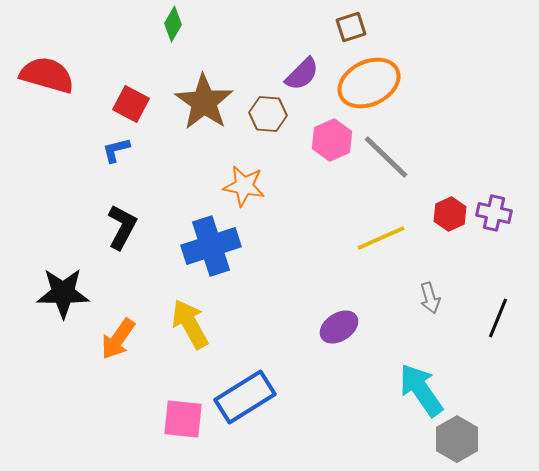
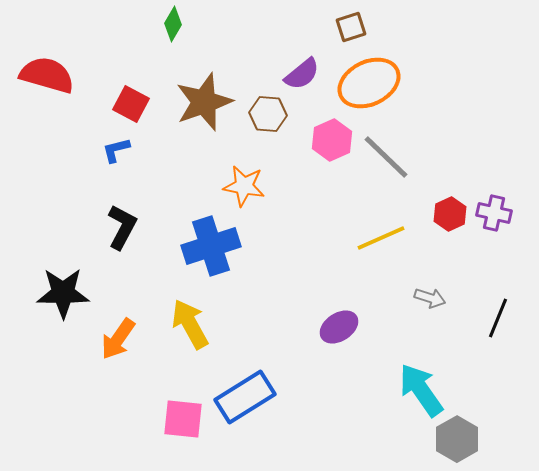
purple semicircle: rotated 6 degrees clockwise
brown star: rotated 18 degrees clockwise
gray arrow: rotated 56 degrees counterclockwise
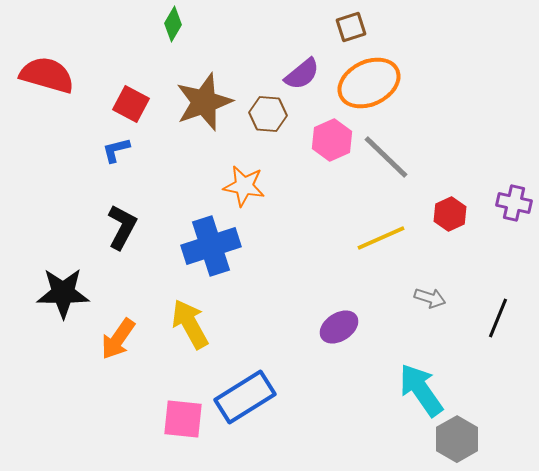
purple cross: moved 20 px right, 10 px up
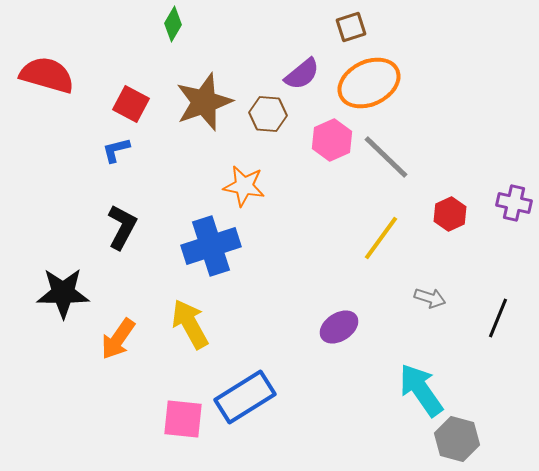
yellow line: rotated 30 degrees counterclockwise
gray hexagon: rotated 15 degrees counterclockwise
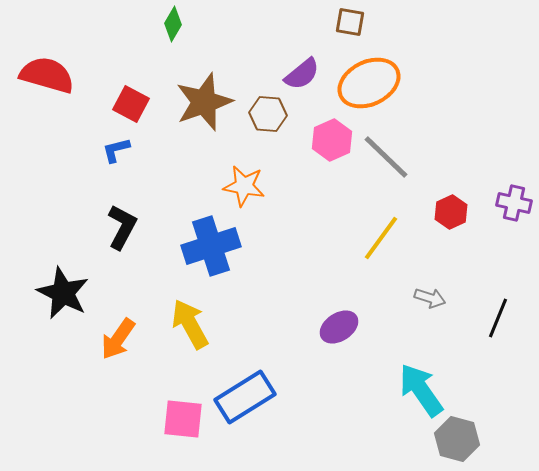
brown square: moved 1 px left, 5 px up; rotated 28 degrees clockwise
red hexagon: moved 1 px right, 2 px up
black star: rotated 26 degrees clockwise
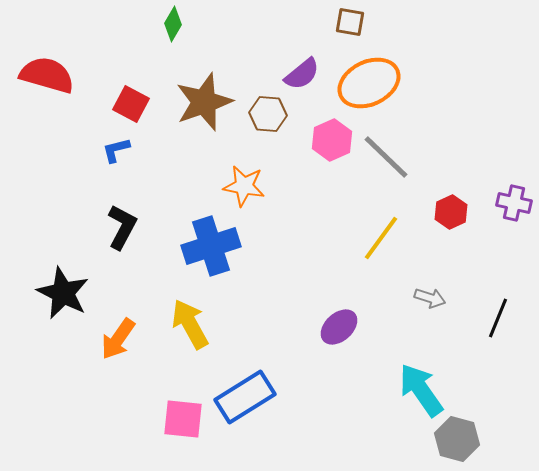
purple ellipse: rotated 9 degrees counterclockwise
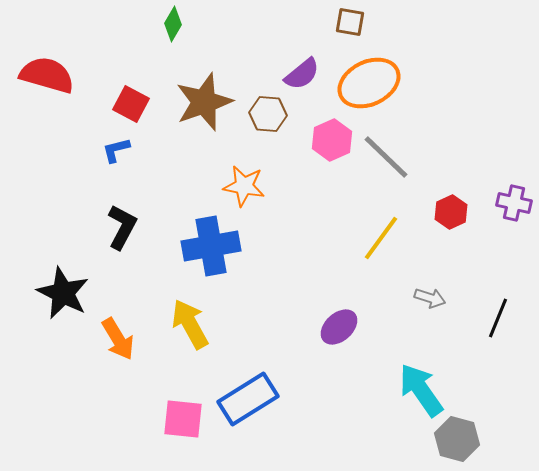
blue cross: rotated 8 degrees clockwise
orange arrow: rotated 66 degrees counterclockwise
blue rectangle: moved 3 px right, 2 px down
